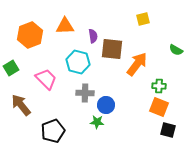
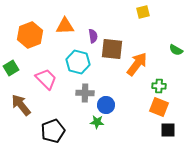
yellow square: moved 7 px up
black square: rotated 14 degrees counterclockwise
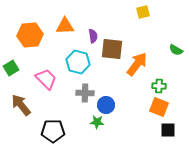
orange hexagon: rotated 15 degrees clockwise
black pentagon: rotated 20 degrees clockwise
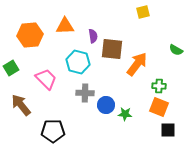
green star: moved 28 px right, 8 px up
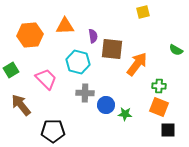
green square: moved 2 px down
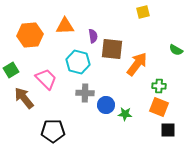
brown arrow: moved 3 px right, 7 px up
